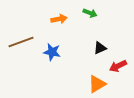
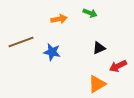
black triangle: moved 1 px left
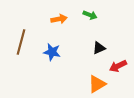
green arrow: moved 2 px down
brown line: rotated 55 degrees counterclockwise
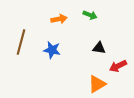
black triangle: rotated 32 degrees clockwise
blue star: moved 2 px up
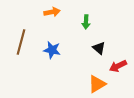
green arrow: moved 4 px left, 7 px down; rotated 72 degrees clockwise
orange arrow: moved 7 px left, 7 px up
black triangle: rotated 32 degrees clockwise
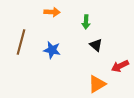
orange arrow: rotated 14 degrees clockwise
black triangle: moved 3 px left, 3 px up
red arrow: moved 2 px right
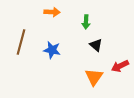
orange triangle: moved 3 px left, 7 px up; rotated 24 degrees counterclockwise
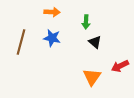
black triangle: moved 1 px left, 3 px up
blue star: moved 12 px up
orange triangle: moved 2 px left
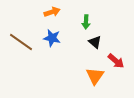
orange arrow: rotated 21 degrees counterclockwise
brown line: rotated 70 degrees counterclockwise
red arrow: moved 4 px left, 5 px up; rotated 114 degrees counterclockwise
orange triangle: moved 3 px right, 1 px up
